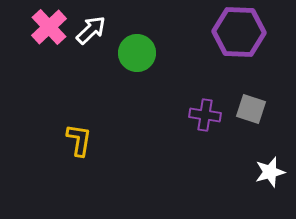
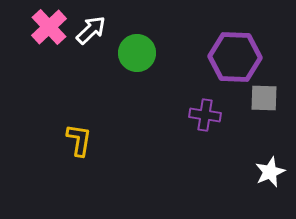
purple hexagon: moved 4 px left, 25 px down
gray square: moved 13 px right, 11 px up; rotated 16 degrees counterclockwise
white star: rotated 8 degrees counterclockwise
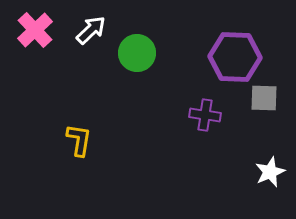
pink cross: moved 14 px left, 3 px down
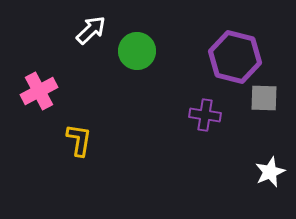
pink cross: moved 4 px right, 61 px down; rotated 15 degrees clockwise
green circle: moved 2 px up
purple hexagon: rotated 12 degrees clockwise
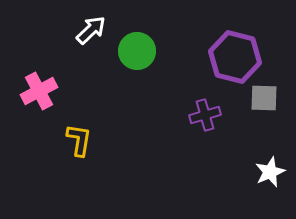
purple cross: rotated 24 degrees counterclockwise
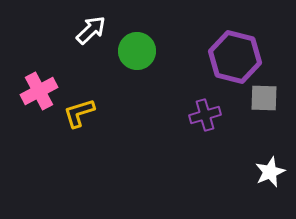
yellow L-shape: moved 27 px up; rotated 116 degrees counterclockwise
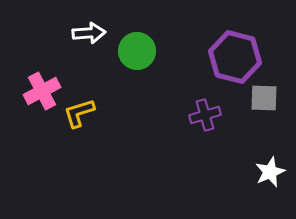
white arrow: moved 2 px left, 3 px down; rotated 40 degrees clockwise
pink cross: moved 3 px right
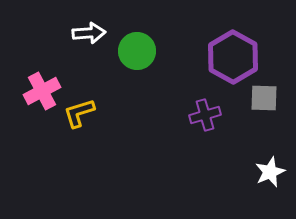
purple hexagon: moved 2 px left; rotated 15 degrees clockwise
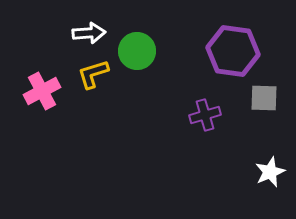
purple hexagon: moved 6 px up; rotated 21 degrees counterclockwise
yellow L-shape: moved 14 px right, 39 px up
